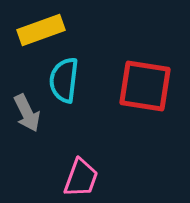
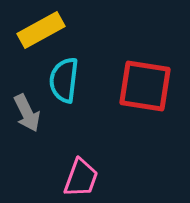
yellow rectangle: rotated 9 degrees counterclockwise
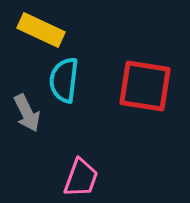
yellow rectangle: rotated 54 degrees clockwise
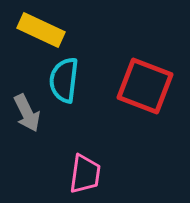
red square: rotated 12 degrees clockwise
pink trapezoid: moved 4 px right, 4 px up; rotated 12 degrees counterclockwise
